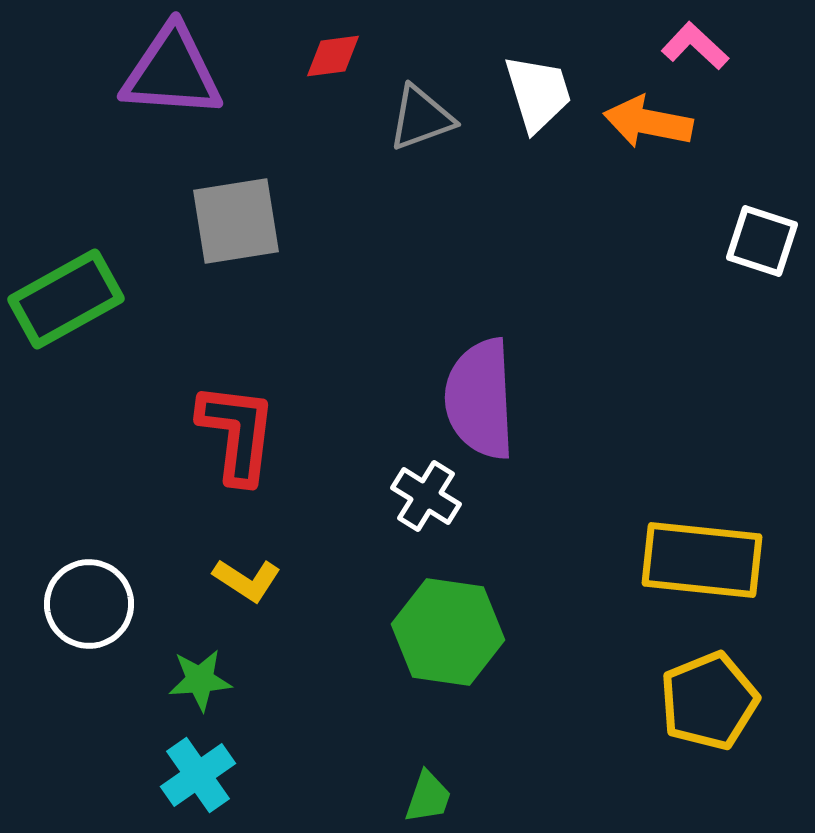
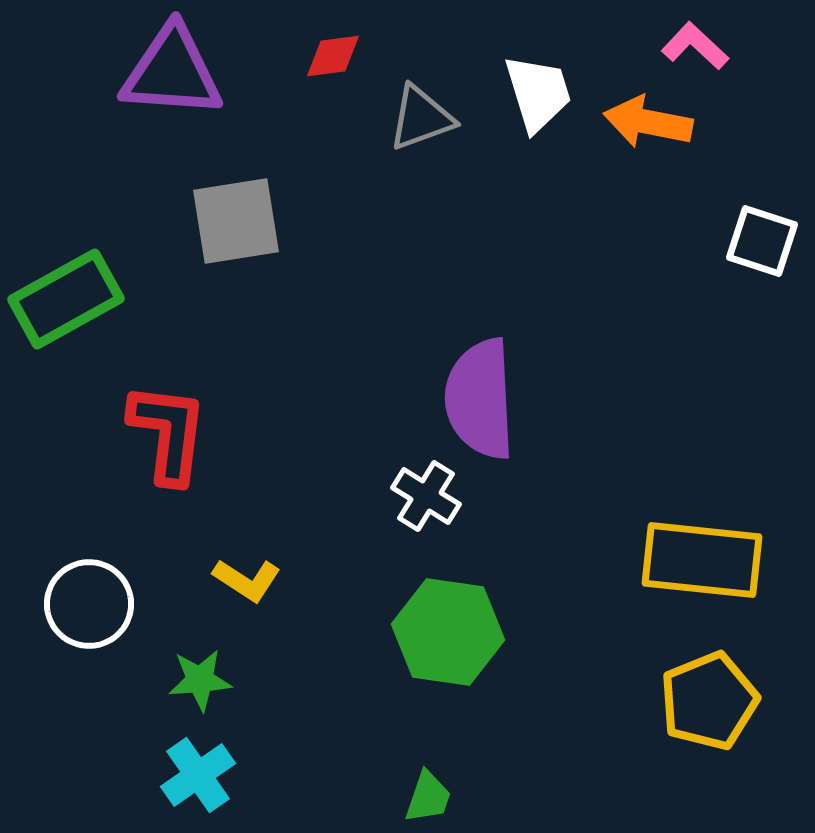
red L-shape: moved 69 px left
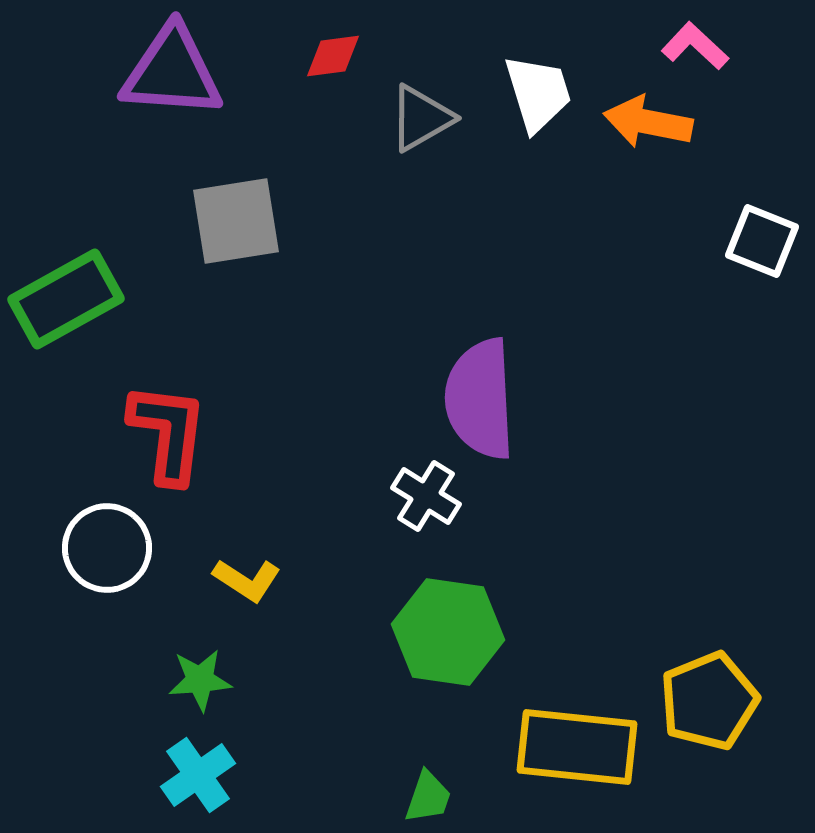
gray triangle: rotated 10 degrees counterclockwise
white square: rotated 4 degrees clockwise
yellow rectangle: moved 125 px left, 187 px down
white circle: moved 18 px right, 56 px up
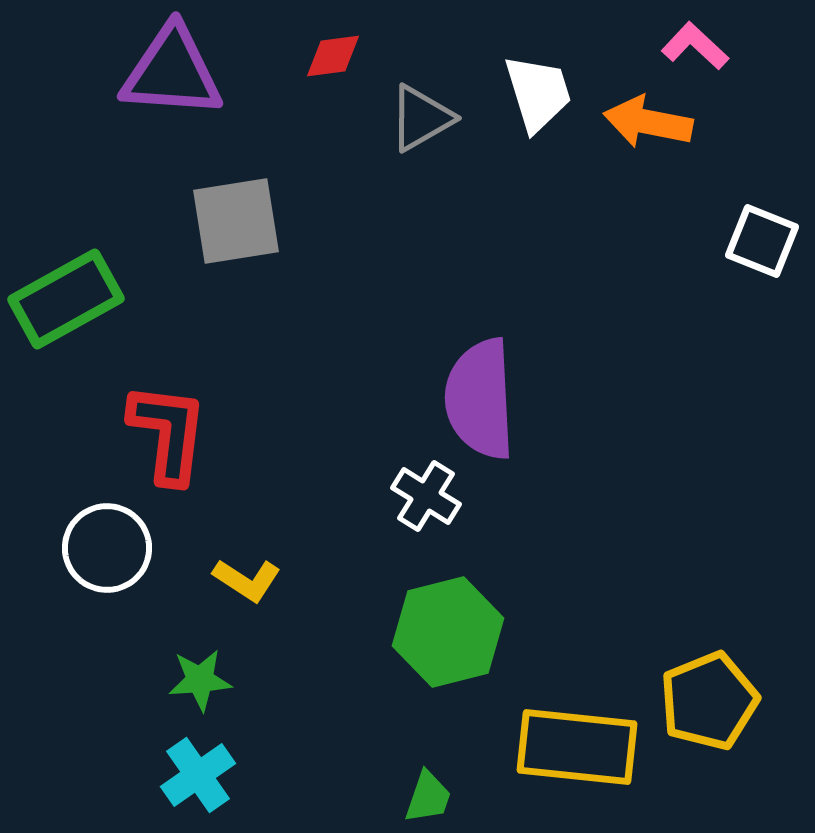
green hexagon: rotated 22 degrees counterclockwise
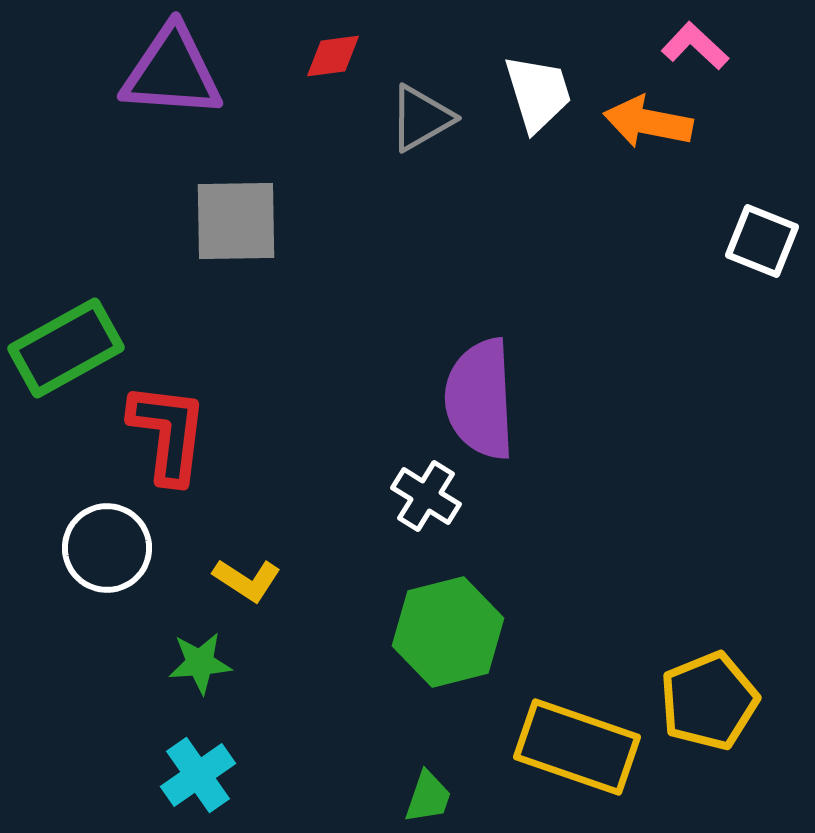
gray square: rotated 8 degrees clockwise
green rectangle: moved 49 px down
green star: moved 17 px up
yellow rectangle: rotated 13 degrees clockwise
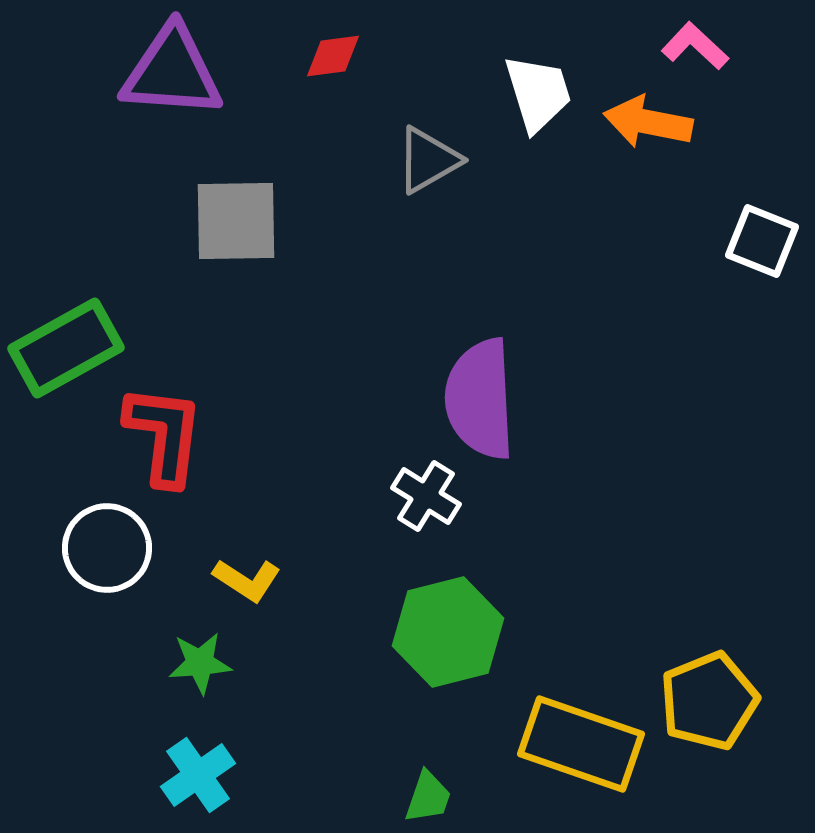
gray triangle: moved 7 px right, 42 px down
red L-shape: moved 4 px left, 2 px down
yellow rectangle: moved 4 px right, 3 px up
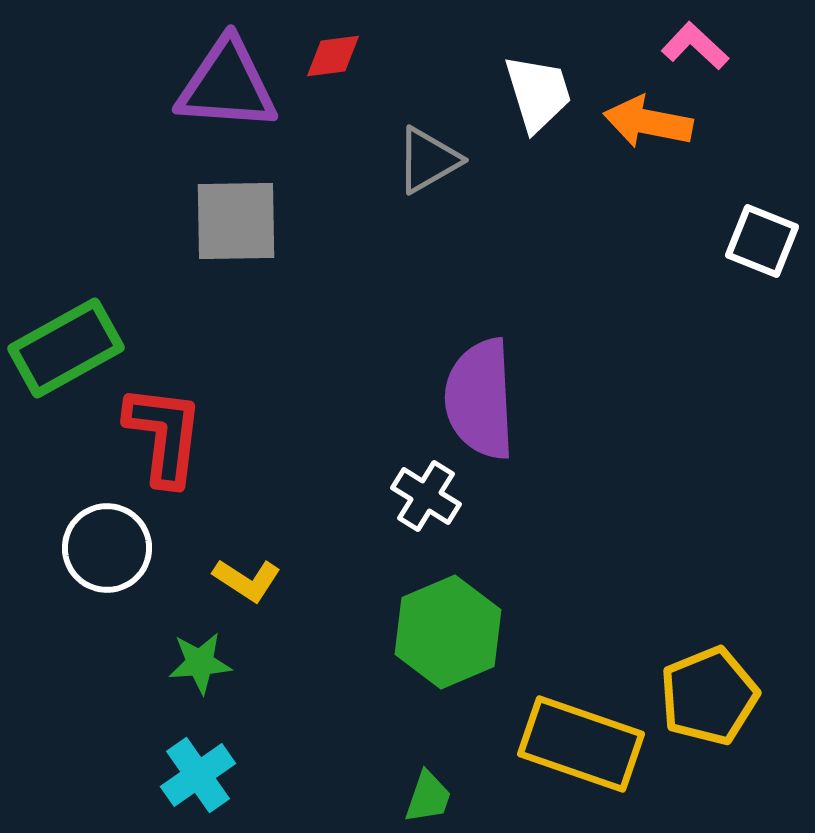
purple triangle: moved 55 px right, 13 px down
green hexagon: rotated 9 degrees counterclockwise
yellow pentagon: moved 5 px up
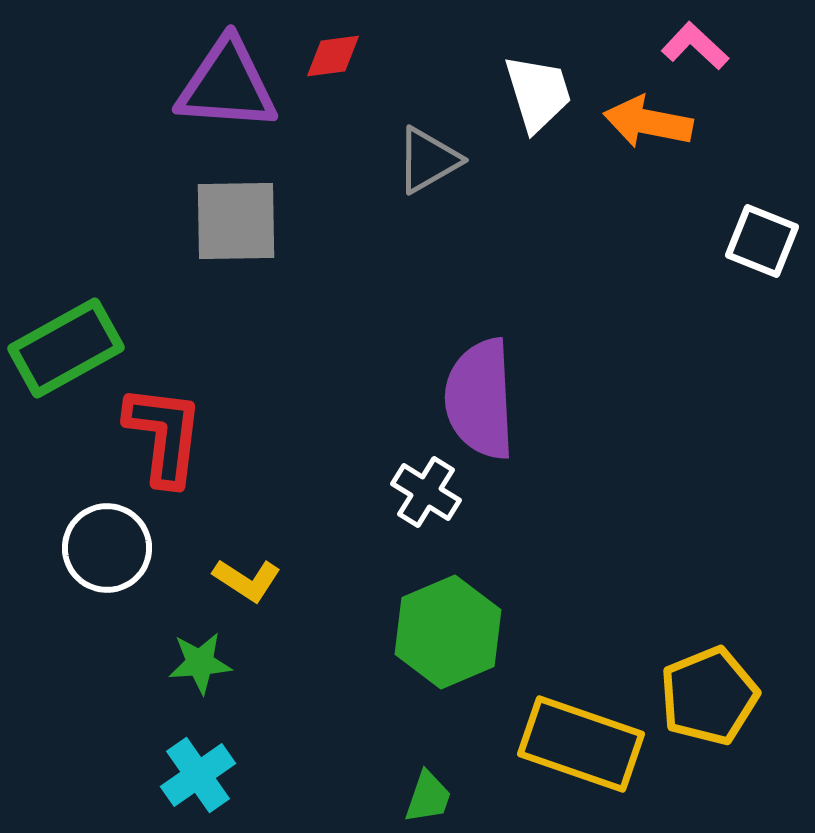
white cross: moved 4 px up
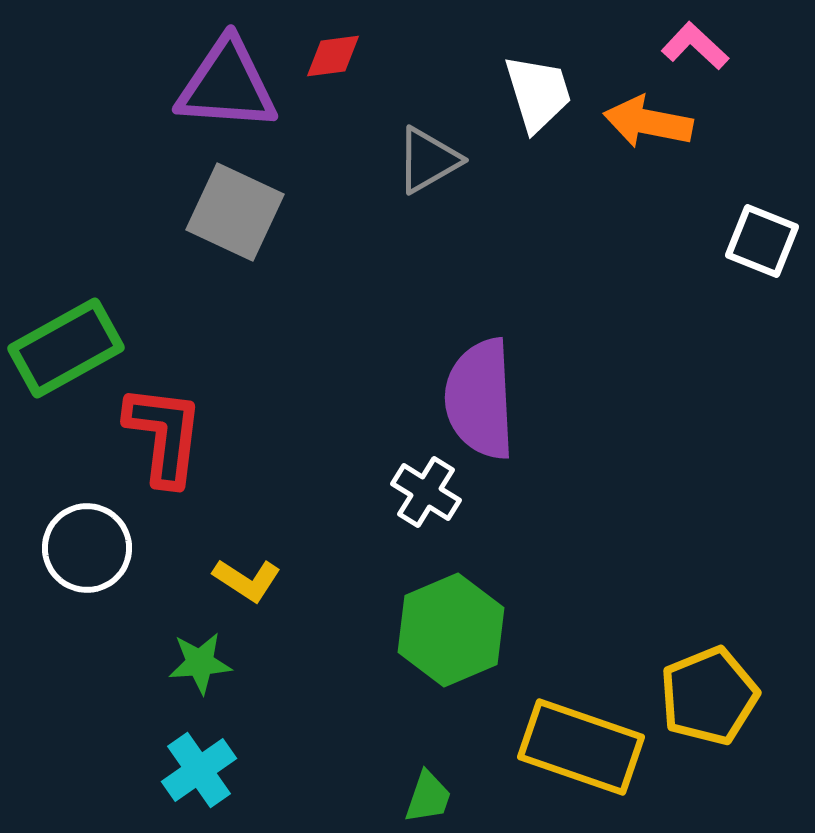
gray square: moved 1 px left, 9 px up; rotated 26 degrees clockwise
white circle: moved 20 px left
green hexagon: moved 3 px right, 2 px up
yellow rectangle: moved 3 px down
cyan cross: moved 1 px right, 5 px up
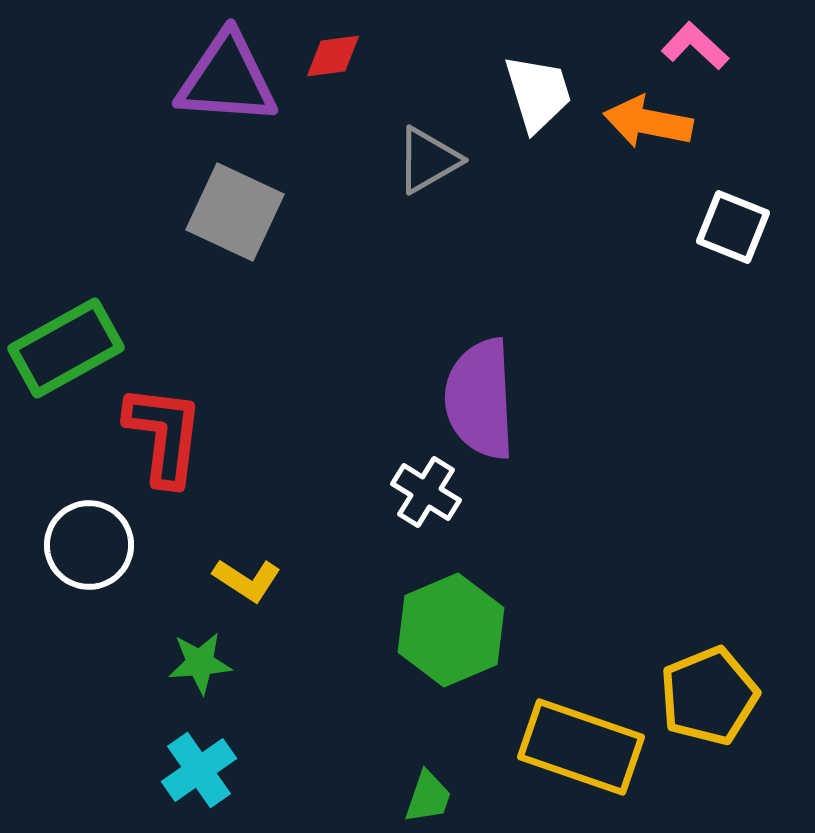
purple triangle: moved 6 px up
white square: moved 29 px left, 14 px up
white circle: moved 2 px right, 3 px up
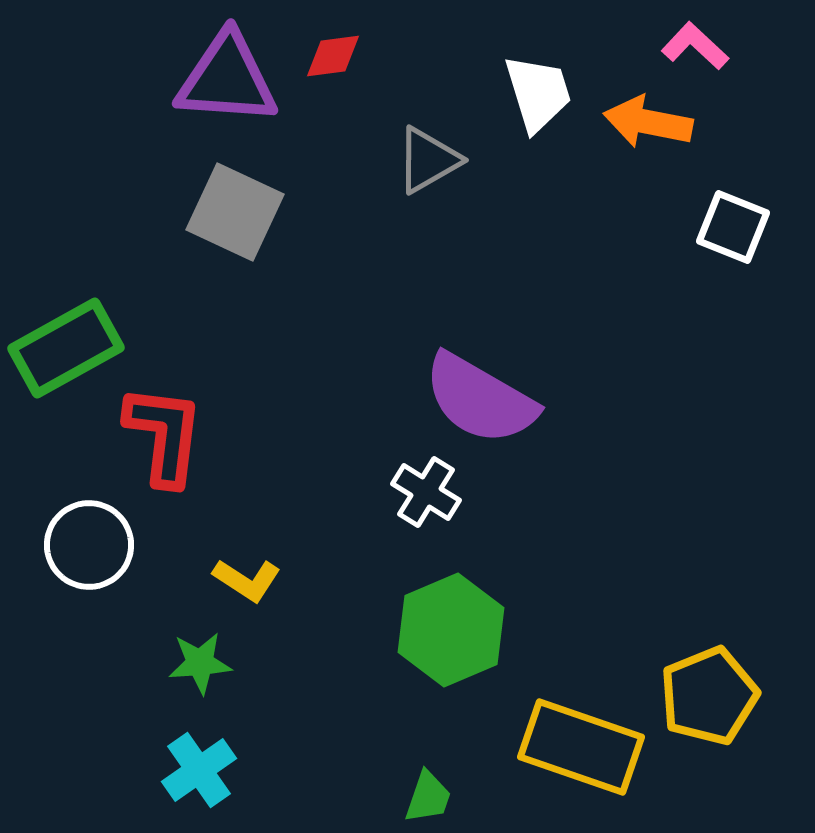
purple semicircle: rotated 57 degrees counterclockwise
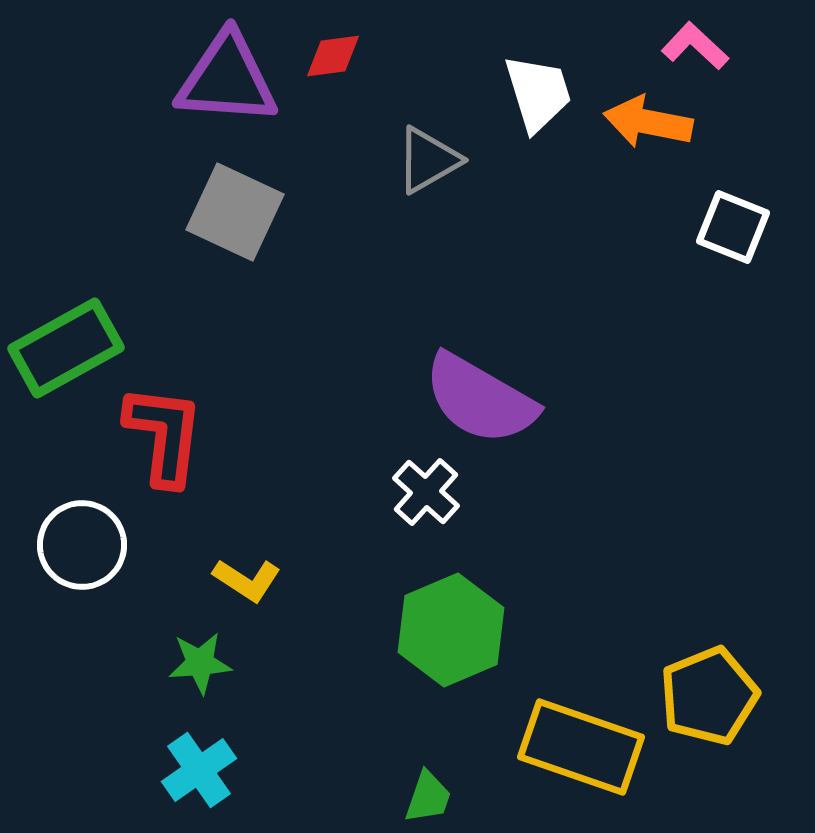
white cross: rotated 10 degrees clockwise
white circle: moved 7 px left
